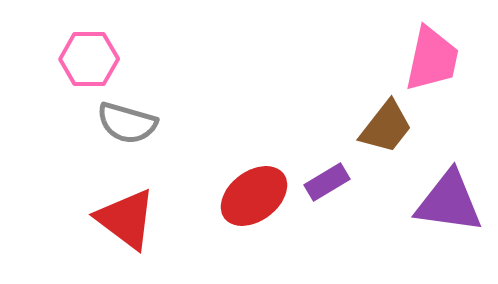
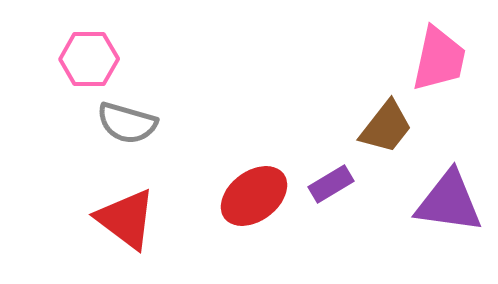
pink trapezoid: moved 7 px right
purple rectangle: moved 4 px right, 2 px down
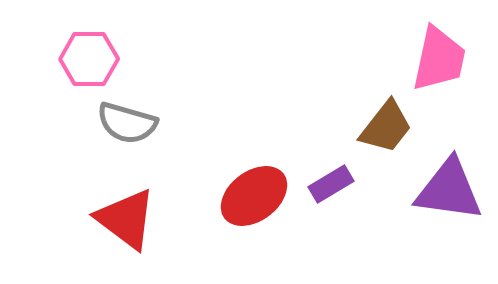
purple triangle: moved 12 px up
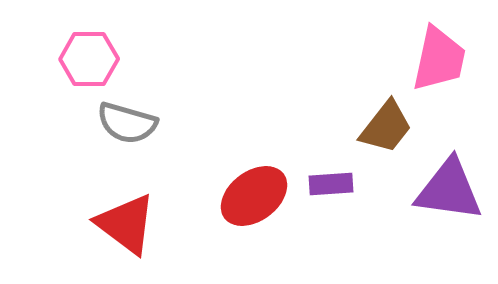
purple rectangle: rotated 27 degrees clockwise
red triangle: moved 5 px down
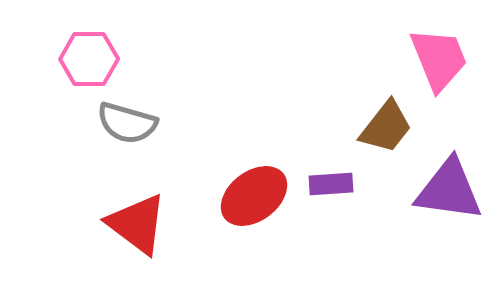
pink trapezoid: rotated 34 degrees counterclockwise
red triangle: moved 11 px right
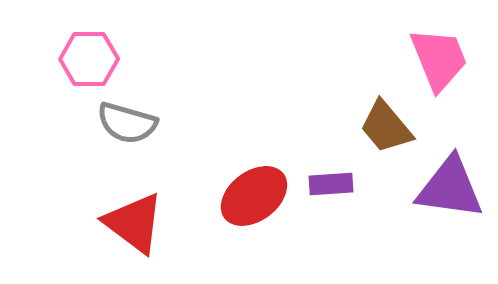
brown trapezoid: rotated 102 degrees clockwise
purple triangle: moved 1 px right, 2 px up
red triangle: moved 3 px left, 1 px up
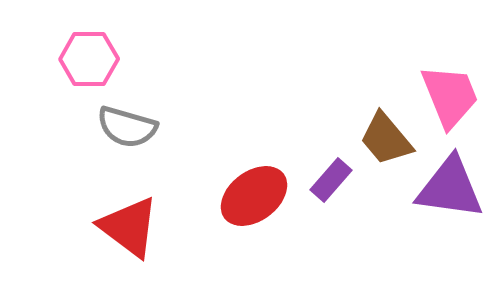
pink trapezoid: moved 11 px right, 37 px down
gray semicircle: moved 4 px down
brown trapezoid: moved 12 px down
purple rectangle: moved 4 px up; rotated 45 degrees counterclockwise
red triangle: moved 5 px left, 4 px down
